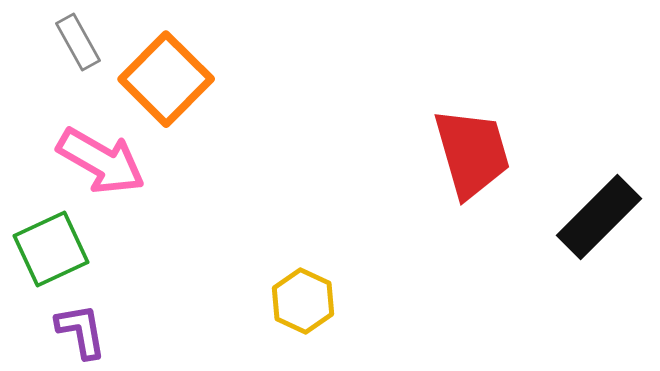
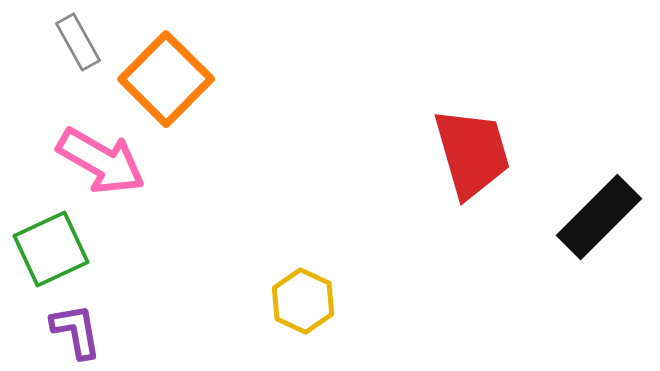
purple L-shape: moved 5 px left
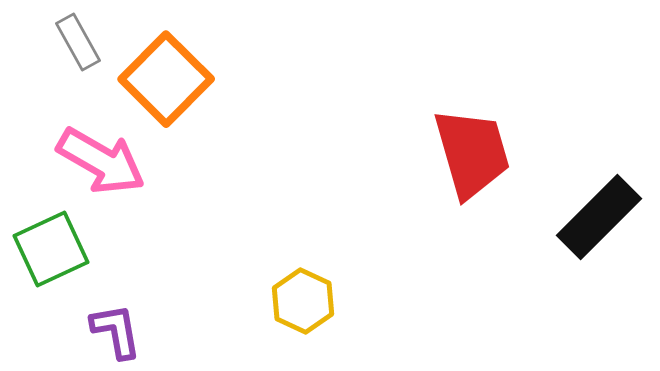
purple L-shape: moved 40 px right
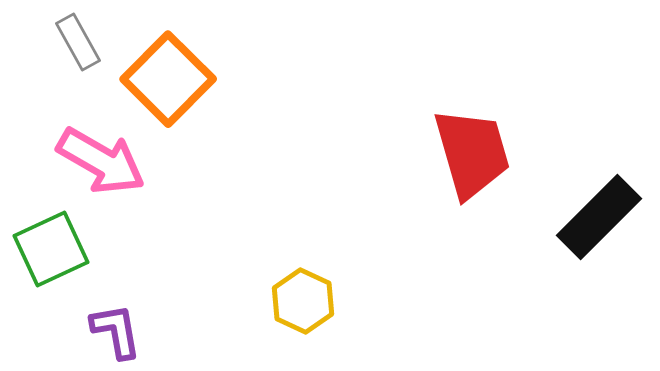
orange square: moved 2 px right
